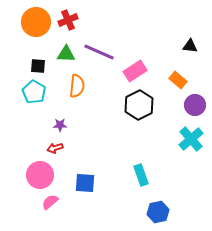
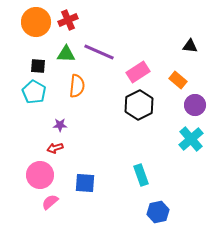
pink rectangle: moved 3 px right, 1 px down
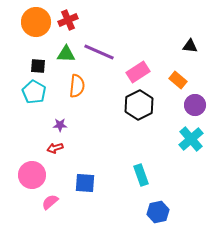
pink circle: moved 8 px left
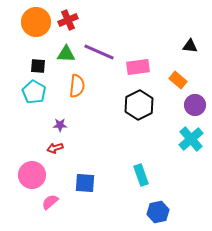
pink rectangle: moved 5 px up; rotated 25 degrees clockwise
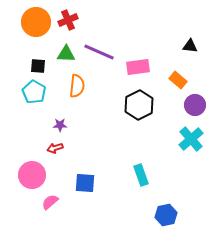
blue hexagon: moved 8 px right, 3 px down
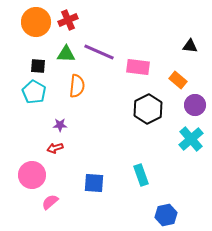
pink rectangle: rotated 15 degrees clockwise
black hexagon: moved 9 px right, 4 px down
blue square: moved 9 px right
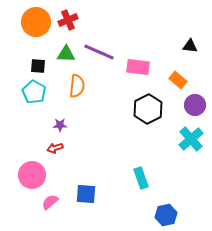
cyan rectangle: moved 3 px down
blue square: moved 8 px left, 11 px down
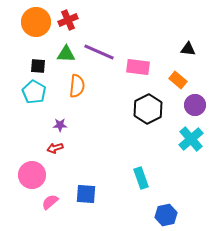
black triangle: moved 2 px left, 3 px down
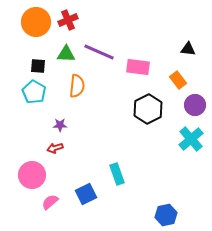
orange rectangle: rotated 12 degrees clockwise
cyan rectangle: moved 24 px left, 4 px up
blue square: rotated 30 degrees counterclockwise
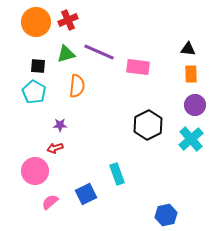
green triangle: rotated 18 degrees counterclockwise
orange rectangle: moved 13 px right, 6 px up; rotated 36 degrees clockwise
black hexagon: moved 16 px down
pink circle: moved 3 px right, 4 px up
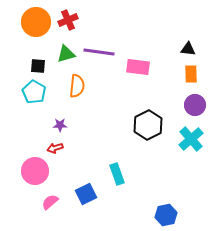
purple line: rotated 16 degrees counterclockwise
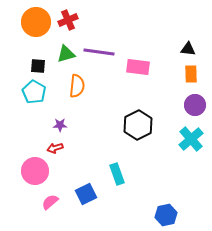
black hexagon: moved 10 px left
